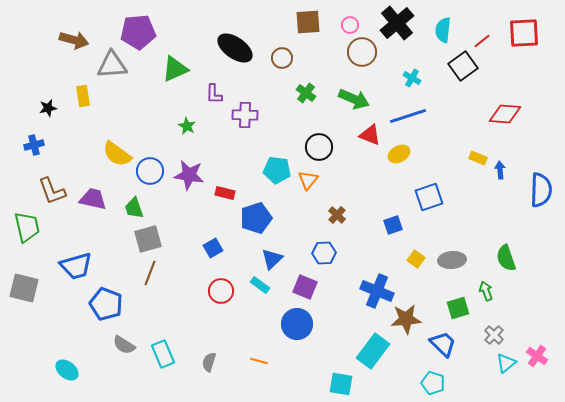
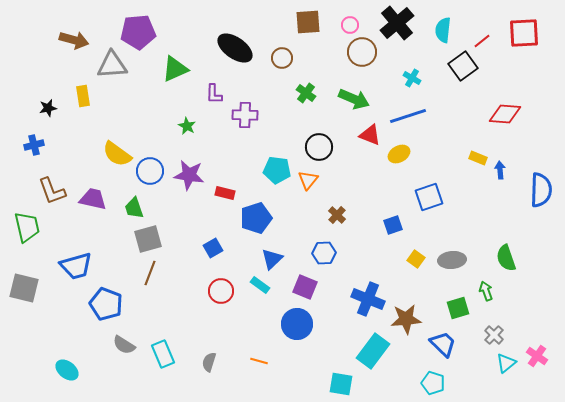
blue cross at (377, 291): moved 9 px left, 8 px down
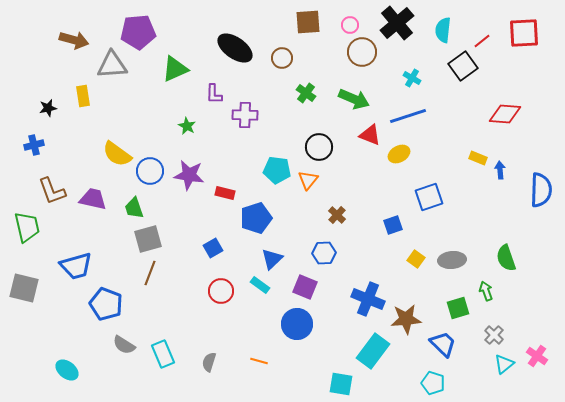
cyan triangle at (506, 363): moved 2 px left, 1 px down
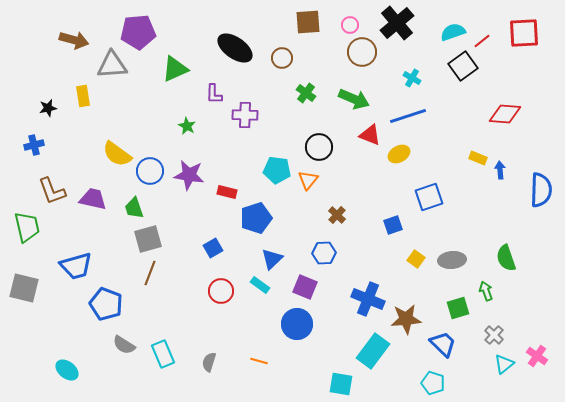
cyan semicircle at (443, 30): moved 10 px right, 2 px down; rotated 65 degrees clockwise
red rectangle at (225, 193): moved 2 px right, 1 px up
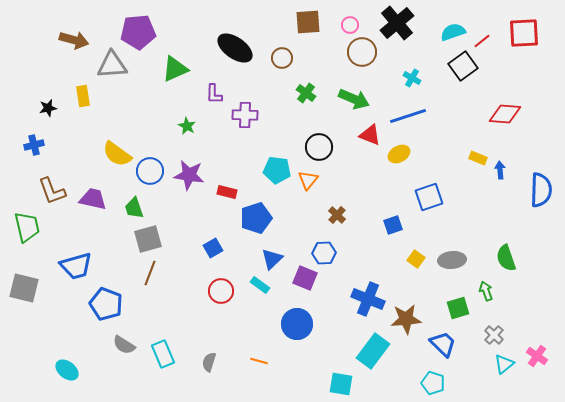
purple square at (305, 287): moved 9 px up
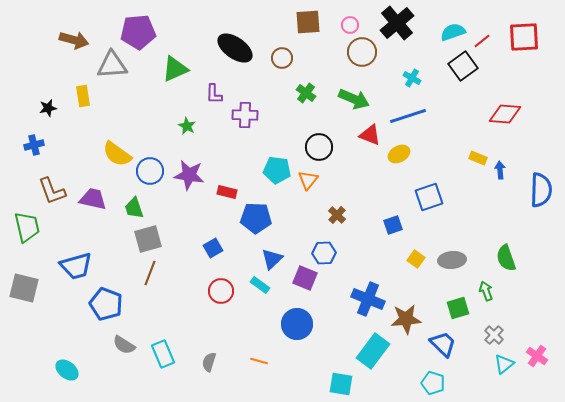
red square at (524, 33): moved 4 px down
blue pentagon at (256, 218): rotated 20 degrees clockwise
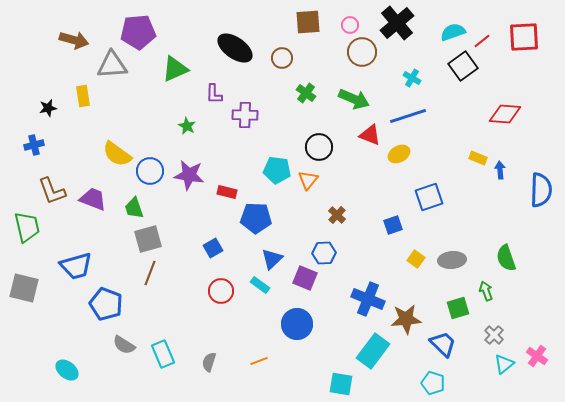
purple trapezoid at (93, 199): rotated 8 degrees clockwise
orange line at (259, 361): rotated 36 degrees counterclockwise
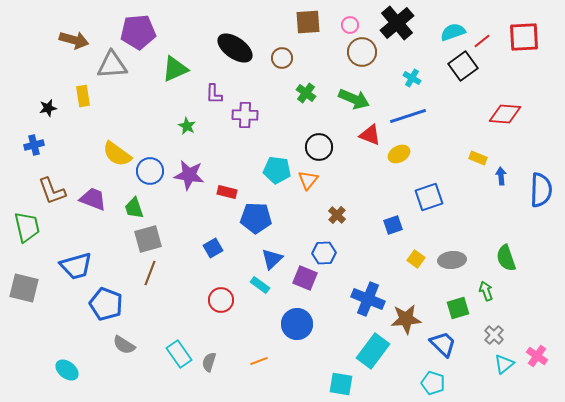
blue arrow at (500, 170): moved 1 px right, 6 px down
red circle at (221, 291): moved 9 px down
cyan rectangle at (163, 354): moved 16 px right; rotated 12 degrees counterclockwise
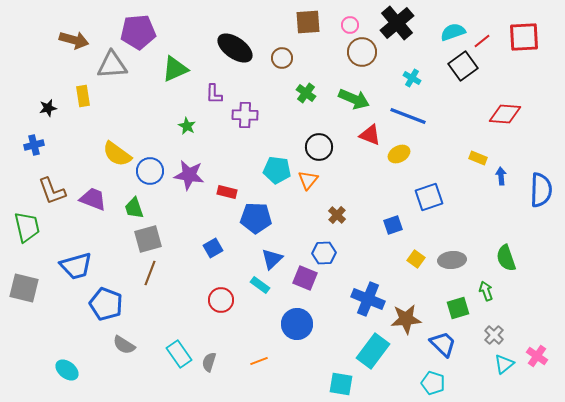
blue line at (408, 116): rotated 39 degrees clockwise
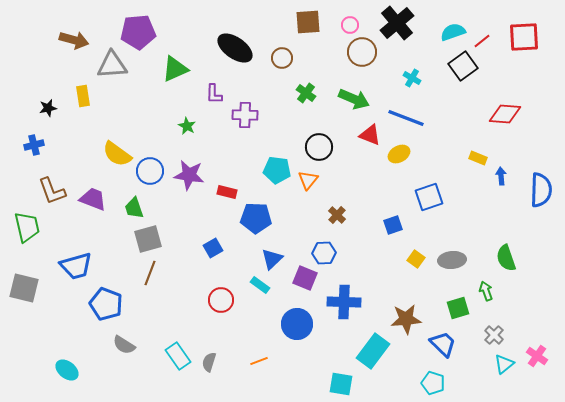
blue line at (408, 116): moved 2 px left, 2 px down
blue cross at (368, 299): moved 24 px left, 3 px down; rotated 20 degrees counterclockwise
cyan rectangle at (179, 354): moved 1 px left, 2 px down
